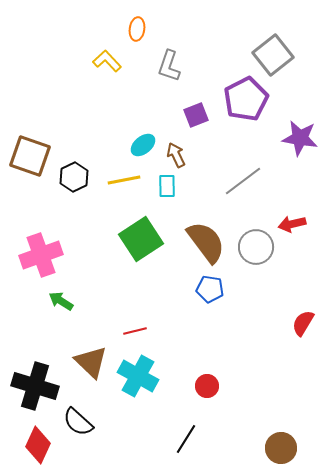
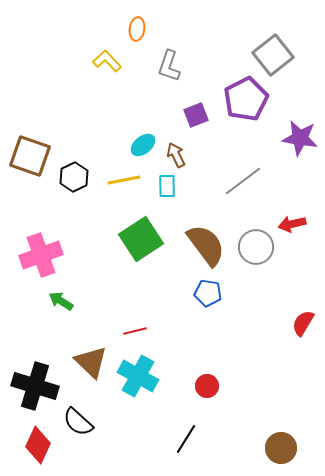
brown semicircle: moved 3 px down
blue pentagon: moved 2 px left, 4 px down
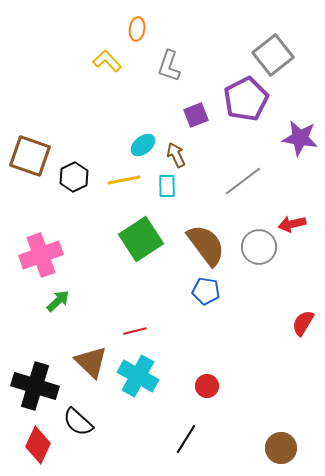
gray circle: moved 3 px right
blue pentagon: moved 2 px left, 2 px up
green arrow: moved 3 px left; rotated 105 degrees clockwise
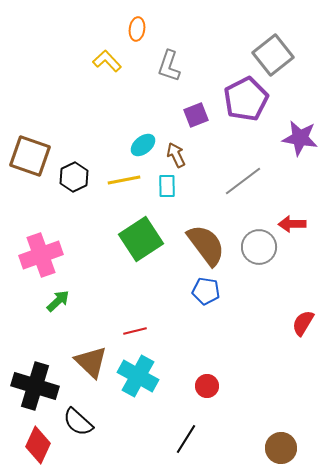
red arrow: rotated 12 degrees clockwise
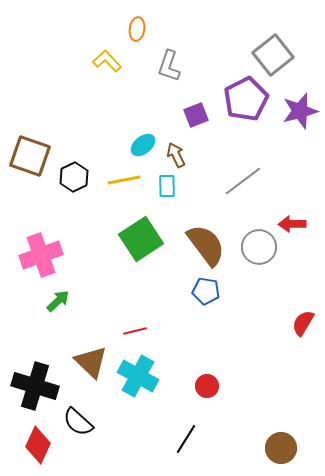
purple star: moved 27 px up; rotated 24 degrees counterclockwise
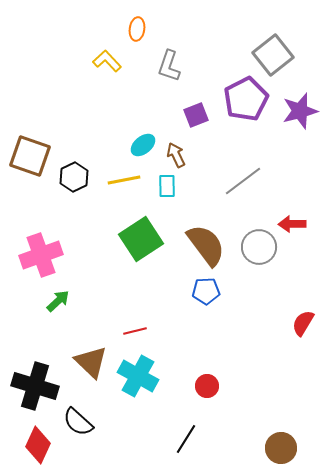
blue pentagon: rotated 12 degrees counterclockwise
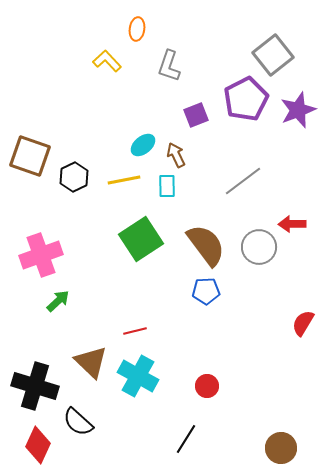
purple star: moved 2 px left, 1 px up; rotated 6 degrees counterclockwise
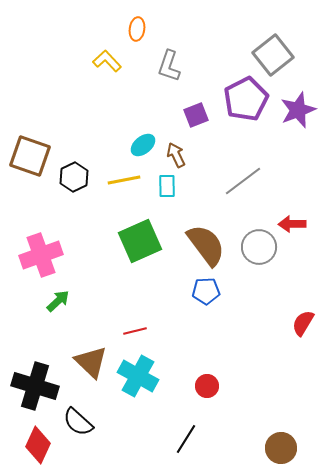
green square: moved 1 px left, 2 px down; rotated 9 degrees clockwise
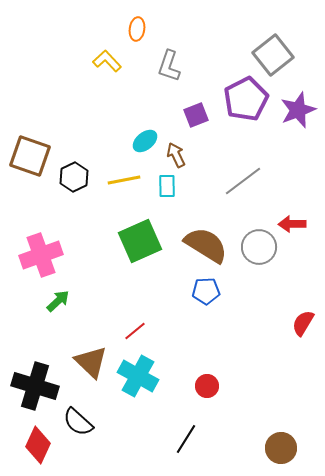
cyan ellipse: moved 2 px right, 4 px up
brown semicircle: rotated 21 degrees counterclockwise
red line: rotated 25 degrees counterclockwise
